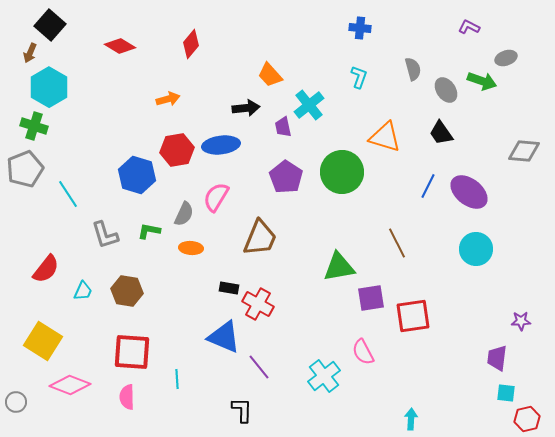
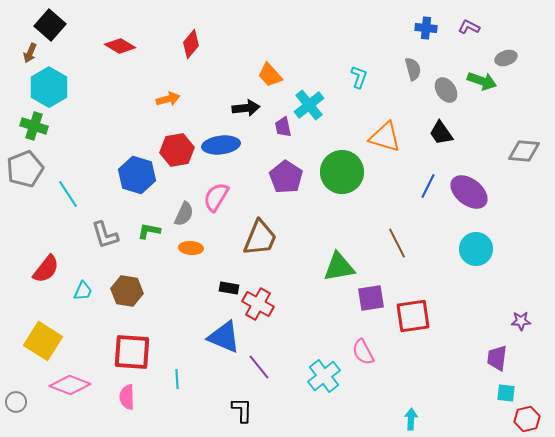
blue cross at (360, 28): moved 66 px right
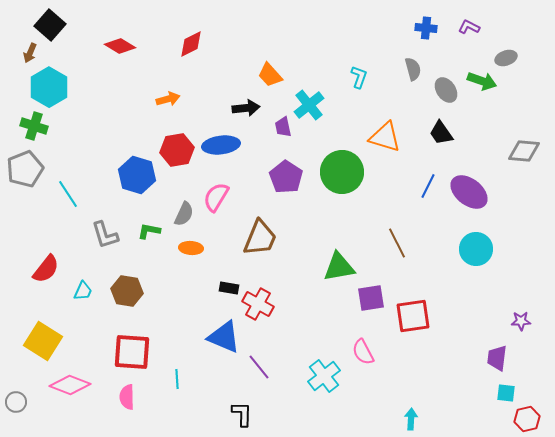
red diamond at (191, 44): rotated 24 degrees clockwise
black L-shape at (242, 410): moved 4 px down
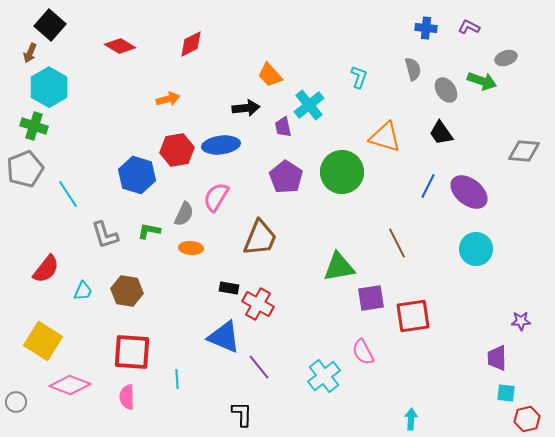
purple trapezoid at (497, 358): rotated 8 degrees counterclockwise
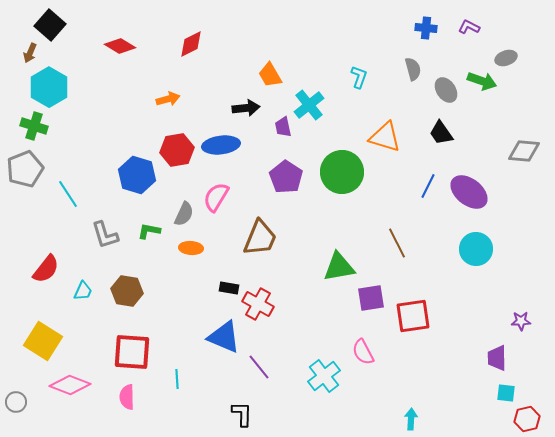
orange trapezoid at (270, 75): rotated 12 degrees clockwise
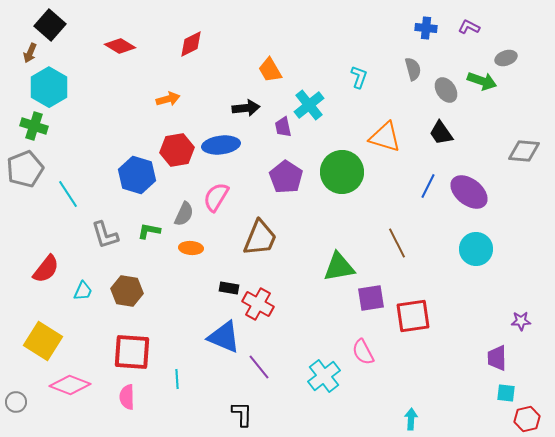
orange trapezoid at (270, 75): moved 5 px up
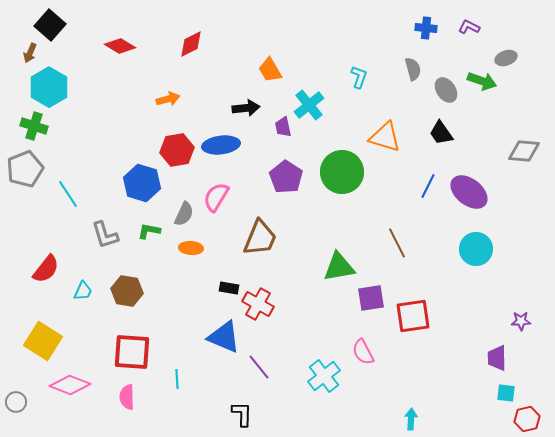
blue hexagon at (137, 175): moved 5 px right, 8 px down
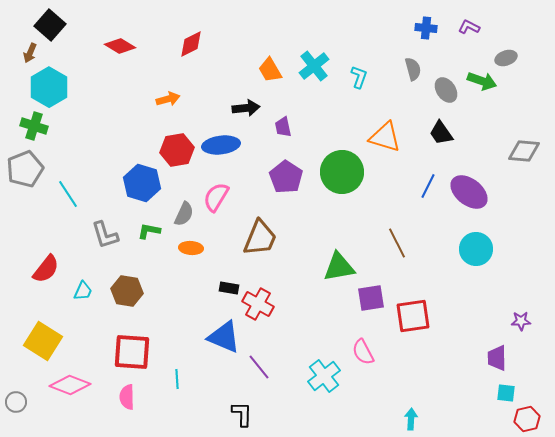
cyan cross at (309, 105): moved 5 px right, 39 px up
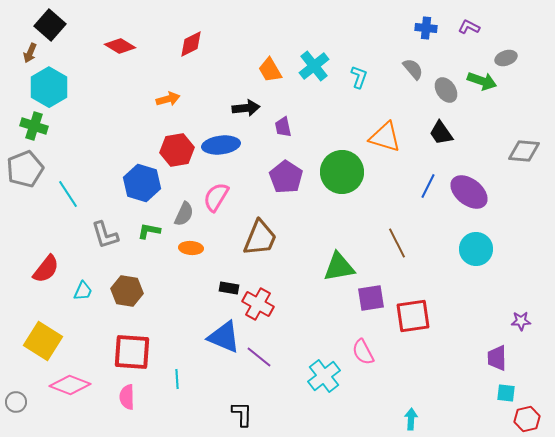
gray semicircle at (413, 69): rotated 25 degrees counterclockwise
purple line at (259, 367): moved 10 px up; rotated 12 degrees counterclockwise
